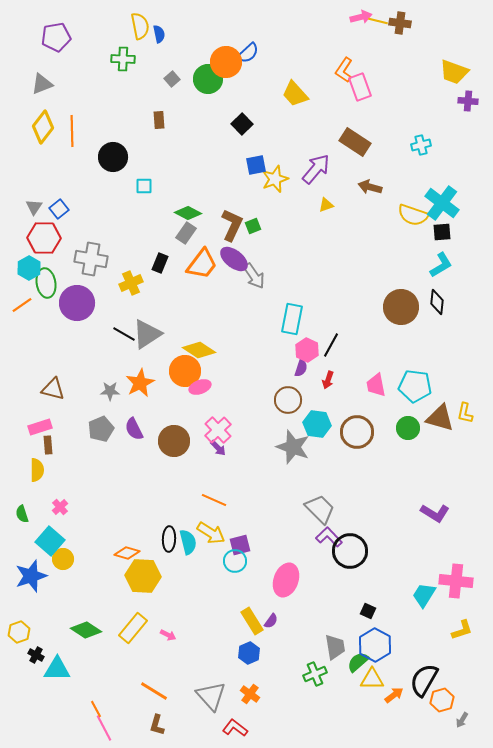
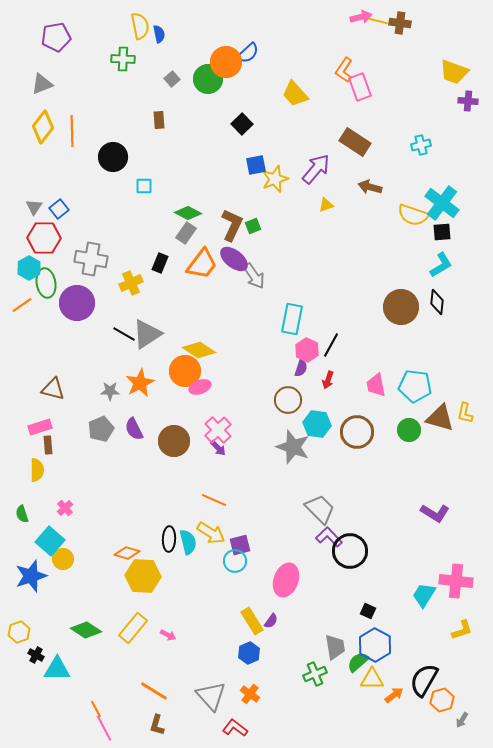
green circle at (408, 428): moved 1 px right, 2 px down
pink cross at (60, 507): moved 5 px right, 1 px down
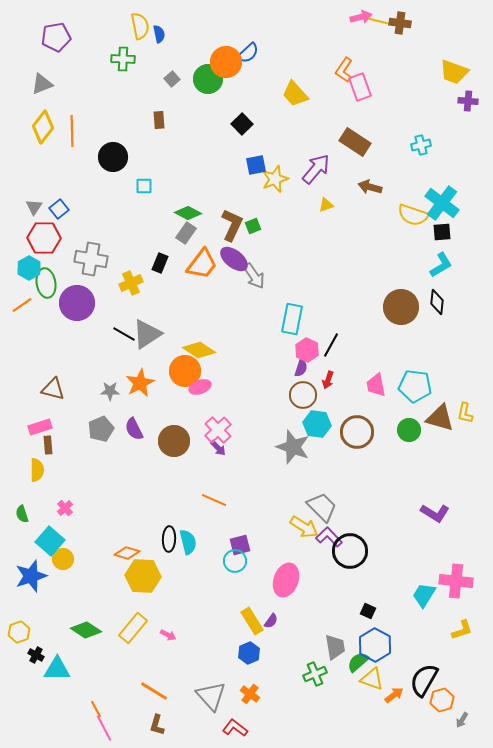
brown circle at (288, 400): moved 15 px right, 5 px up
gray trapezoid at (320, 509): moved 2 px right, 2 px up
yellow arrow at (211, 533): moved 93 px right, 6 px up
yellow triangle at (372, 679): rotated 20 degrees clockwise
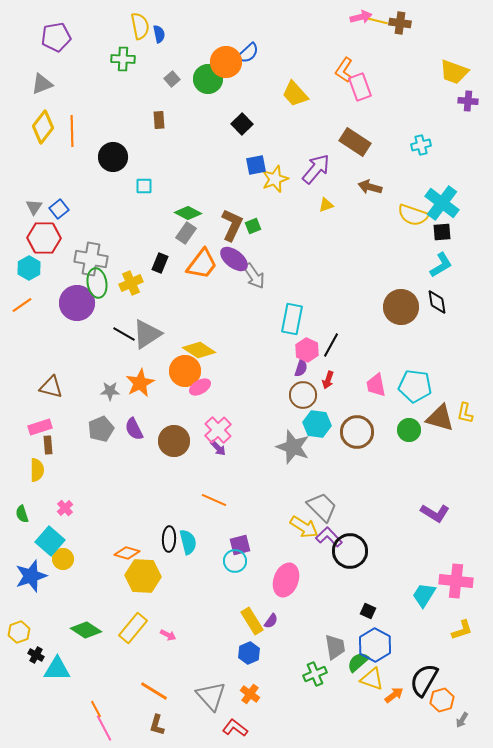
green ellipse at (46, 283): moved 51 px right
black diamond at (437, 302): rotated 15 degrees counterclockwise
pink ellipse at (200, 387): rotated 10 degrees counterclockwise
brown triangle at (53, 389): moved 2 px left, 2 px up
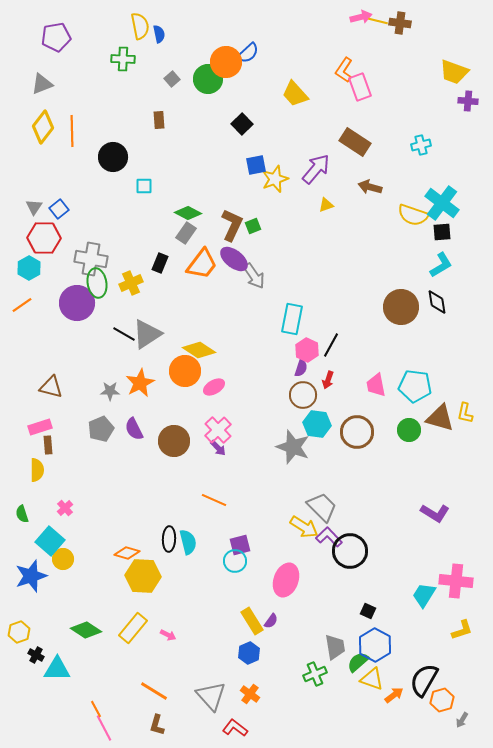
pink ellipse at (200, 387): moved 14 px right
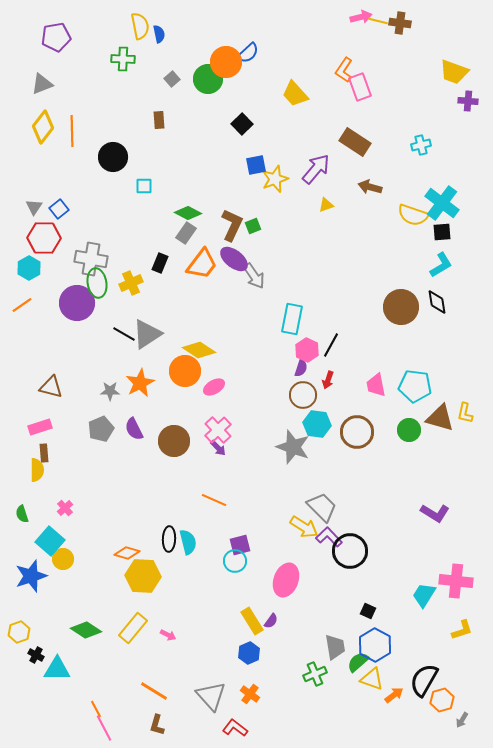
brown rectangle at (48, 445): moved 4 px left, 8 px down
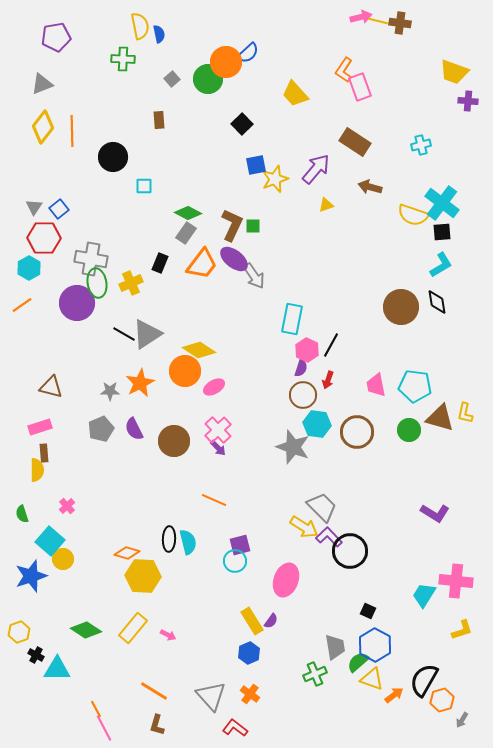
green square at (253, 226): rotated 21 degrees clockwise
pink cross at (65, 508): moved 2 px right, 2 px up
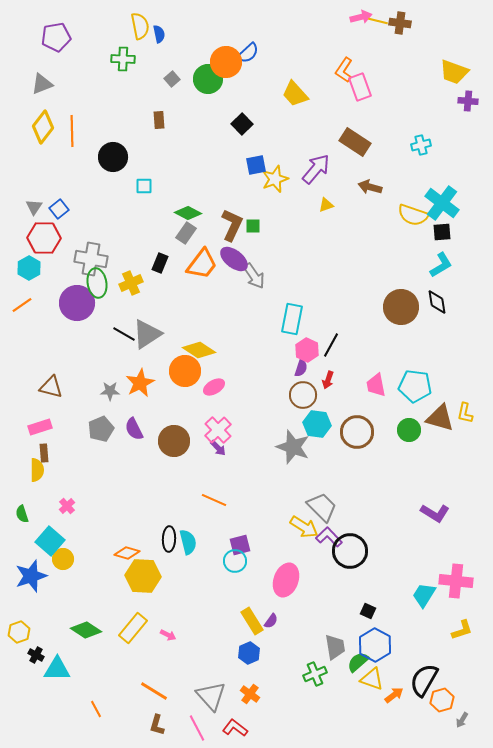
pink line at (104, 728): moved 93 px right
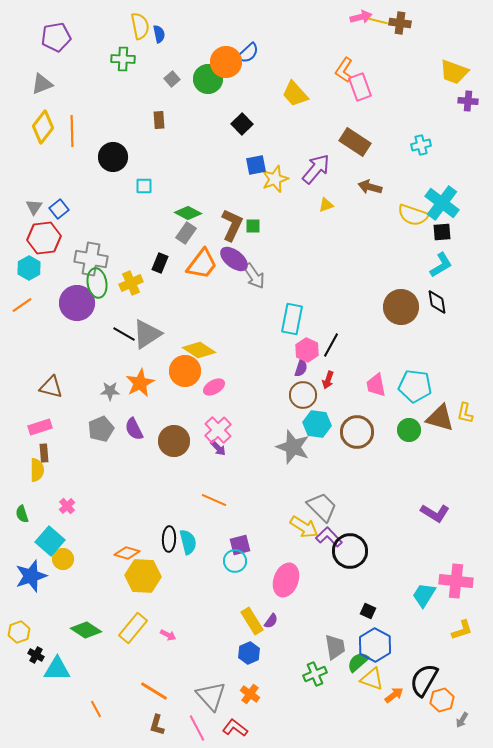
red hexagon at (44, 238): rotated 8 degrees counterclockwise
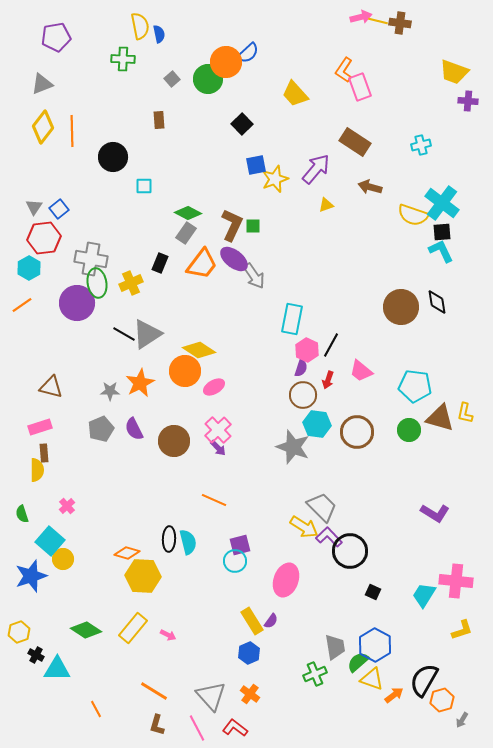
cyan L-shape at (441, 265): moved 14 px up; rotated 84 degrees counterclockwise
pink trapezoid at (376, 385): moved 15 px left, 14 px up; rotated 40 degrees counterclockwise
black square at (368, 611): moved 5 px right, 19 px up
